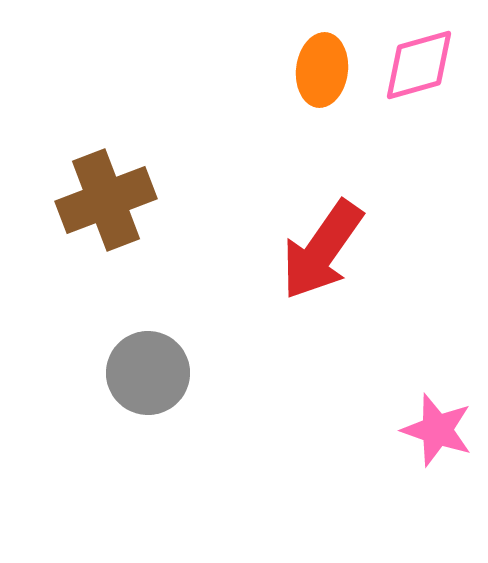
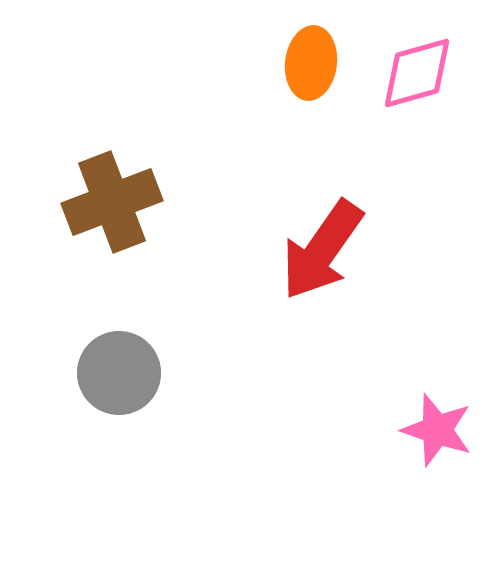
pink diamond: moved 2 px left, 8 px down
orange ellipse: moved 11 px left, 7 px up
brown cross: moved 6 px right, 2 px down
gray circle: moved 29 px left
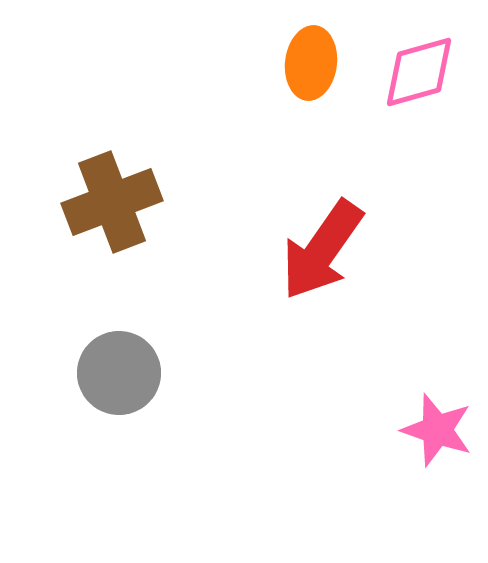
pink diamond: moved 2 px right, 1 px up
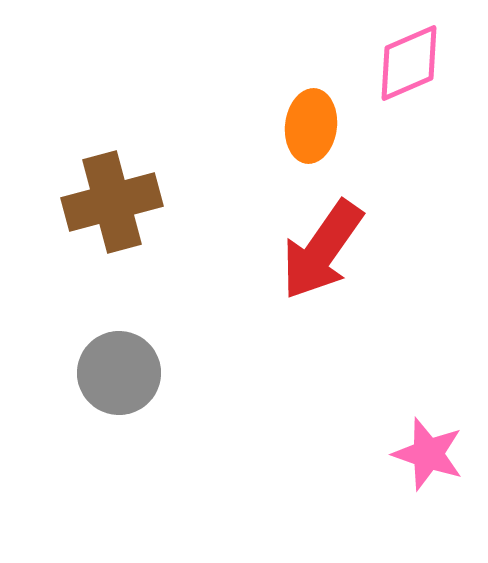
orange ellipse: moved 63 px down
pink diamond: moved 10 px left, 9 px up; rotated 8 degrees counterclockwise
brown cross: rotated 6 degrees clockwise
pink star: moved 9 px left, 24 px down
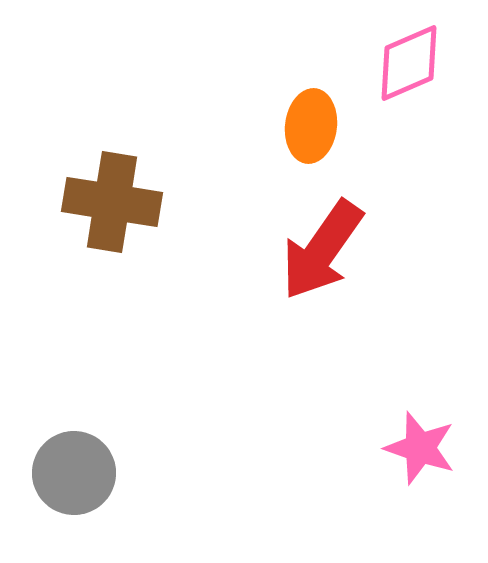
brown cross: rotated 24 degrees clockwise
gray circle: moved 45 px left, 100 px down
pink star: moved 8 px left, 6 px up
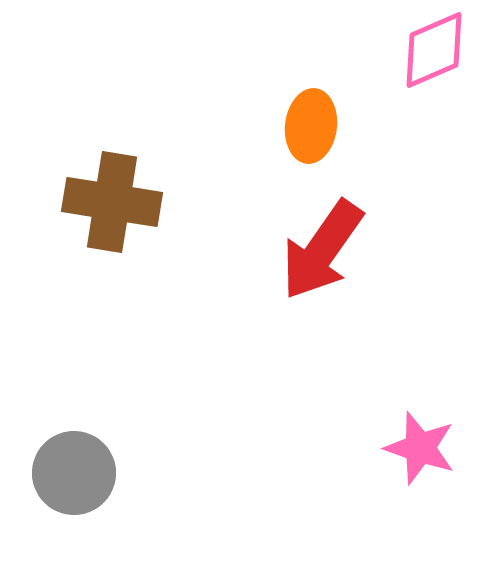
pink diamond: moved 25 px right, 13 px up
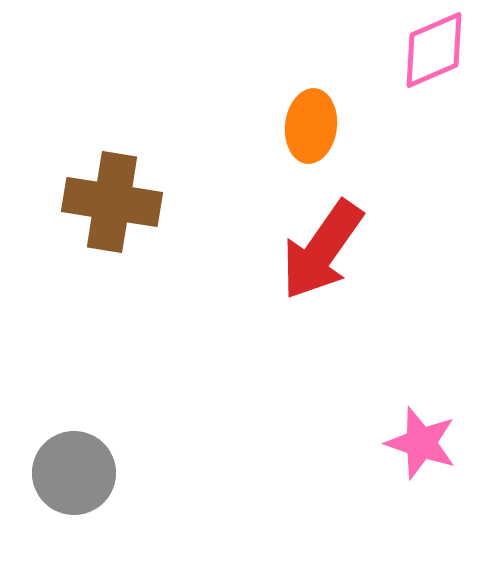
pink star: moved 1 px right, 5 px up
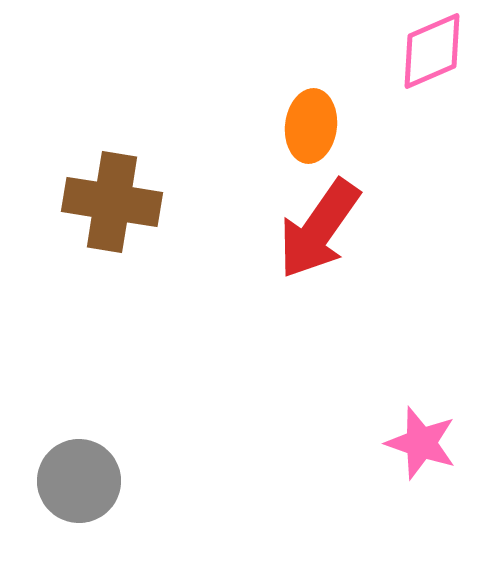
pink diamond: moved 2 px left, 1 px down
red arrow: moved 3 px left, 21 px up
gray circle: moved 5 px right, 8 px down
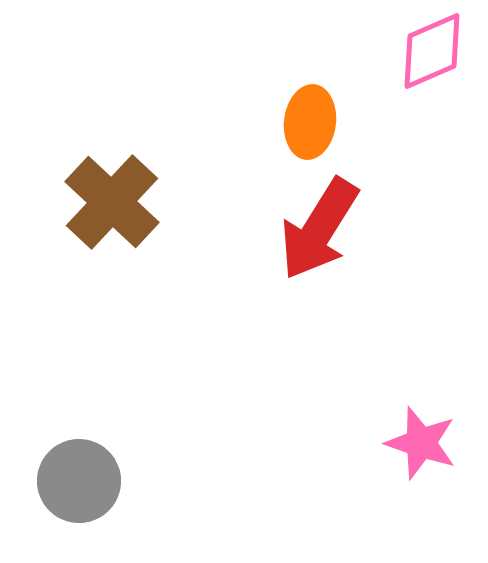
orange ellipse: moved 1 px left, 4 px up
brown cross: rotated 34 degrees clockwise
red arrow: rotated 3 degrees counterclockwise
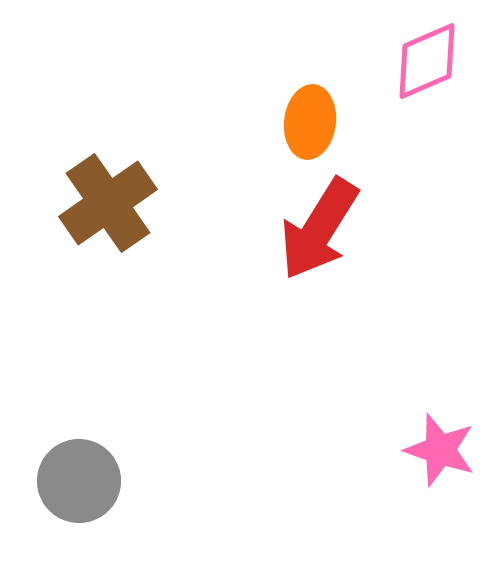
pink diamond: moved 5 px left, 10 px down
brown cross: moved 4 px left, 1 px down; rotated 12 degrees clockwise
pink star: moved 19 px right, 7 px down
